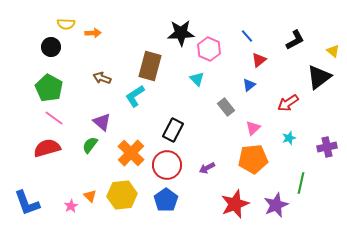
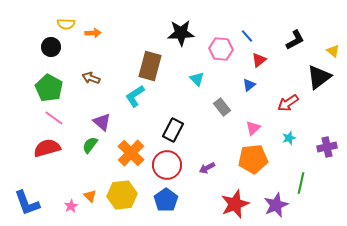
pink hexagon: moved 12 px right; rotated 20 degrees counterclockwise
brown arrow: moved 11 px left
gray rectangle: moved 4 px left
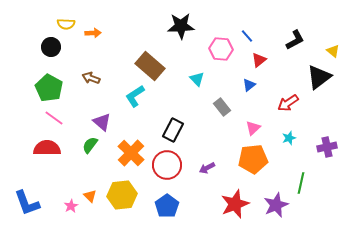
black star: moved 7 px up
brown rectangle: rotated 64 degrees counterclockwise
red semicircle: rotated 16 degrees clockwise
blue pentagon: moved 1 px right, 6 px down
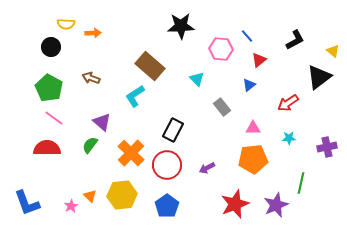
pink triangle: rotated 42 degrees clockwise
cyan star: rotated 16 degrees clockwise
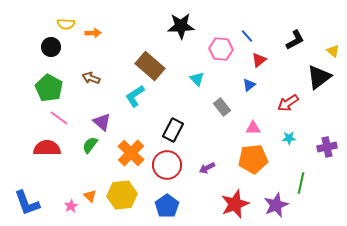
pink line: moved 5 px right
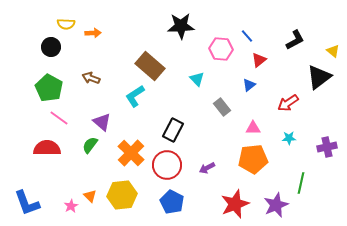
blue pentagon: moved 5 px right, 4 px up; rotated 10 degrees counterclockwise
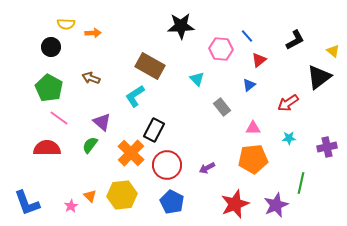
brown rectangle: rotated 12 degrees counterclockwise
black rectangle: moved 19 px left
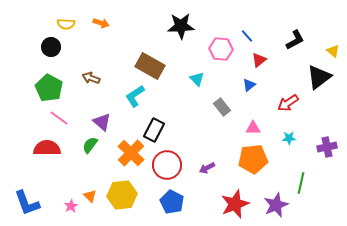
orange arrow: moved 8 px right, 10 px up; rotated 21 degrees clockwise
